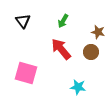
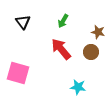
black triangle: moved 1 px down
pink square: moved 8 px left
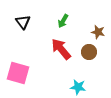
brown circle: moved 2 px left
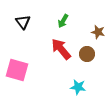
brown circle: moved 2 px left, 2 px down
pink square: moved 1 px left, 3 px up
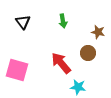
green arrow: rotated 40 degrees counterclockwise
red arrow: moved 14 px down
brown circle: moved 1 px right, 1 px up
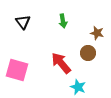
brown star: moved 1 px left, 1 px down
cyan star: rotated 14 degrees clockwise
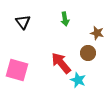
green arrow: moved 2 px right, 2 px up
cyan star: moved 7 px up
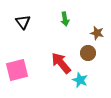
pink square: rotated 30 degrees counterclockwise
cyan star: moved 2 px right
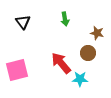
cyan star: moved 1 px up; rotated 21 degrees counterclockwise
